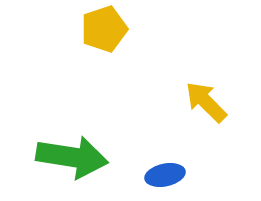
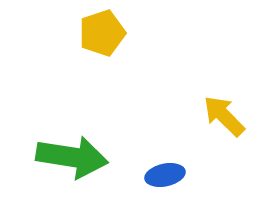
yellow pentagon: moved 2 px left, 4 px down
yellow arrow: moved 18 px right, 14 px down
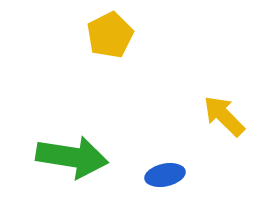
yellow pentagon: moved 8 px right, 2 px down; rotated 9 degrees counterclockwise
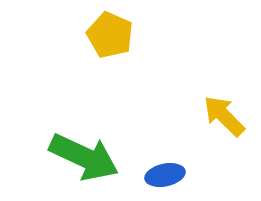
yellow pentagon: rotated 21 degrees counterclockwise
green arrow: moved 12 px right; rotated 16 degrees clockwise
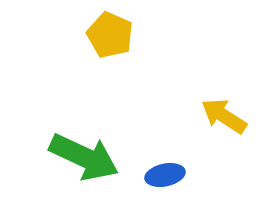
yellow arrow: rotated 12 degrees counterclockwise
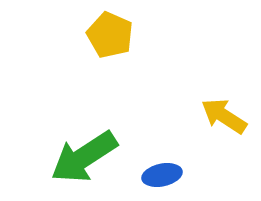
green arrow: rotated 122 degrees clockwise
blue ellipse: moved 3 px left
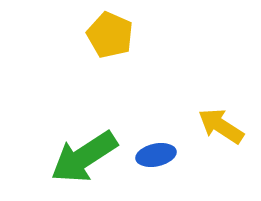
yellow arrow: moved 3 px left, 10 px down
blue ellipse: moved 6 px left, 20 px up
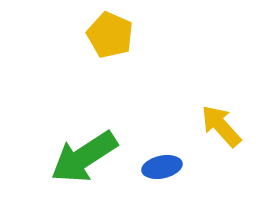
yellow arrow: rotated 15 degrees clockwise
blue ellipse: moved 6 px right, 12 px down
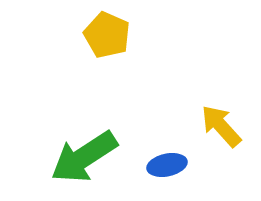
yellow pentagon: moved 3 px left
blue ellipse: moved 5 px right, 2 px up
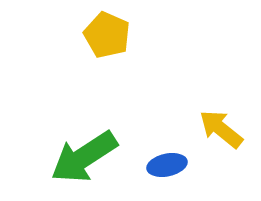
yellow arrow: moved 3 px down; rotated 9 degrees counterclockwise
